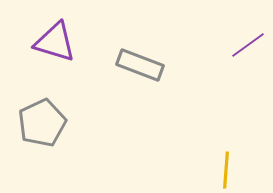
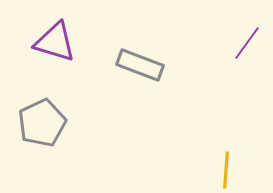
purple line: moved 1 px left, 2 px up; rotated 18 degrees counterclockwise
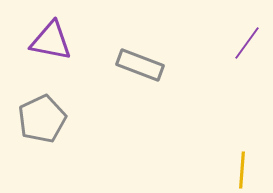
purple triangle: moved 4 px left, 1 px up; rotated 6 degrees counterclockwise
gray pentagon: moved 4 px up
yellow line: moved 16 px right
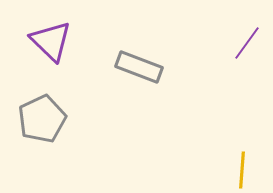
purple triangle: rotated 33 degrees clockwise
gray rectangle: moved 1 px left, 2 px down
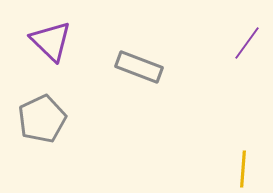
yellow line: moved 1 px right, 1 px up
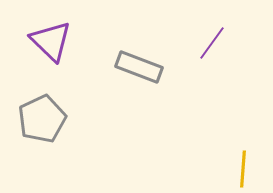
purple line: moved 35 px left
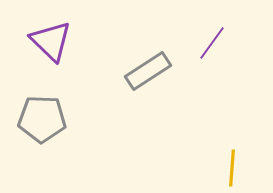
gray rectangle: moved 9 px right, 4 px down; rotated 54 degrees counterclockwise
gray pentagon: rotated 27 degrees clockwise
yellow line: moved 11 px left, 1 px up
